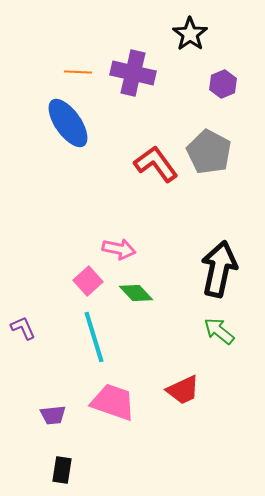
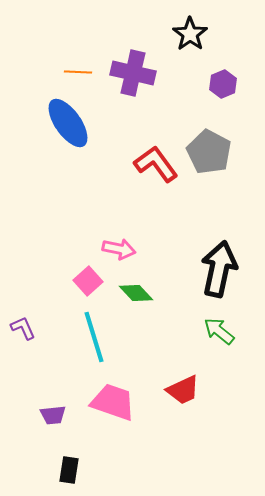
black rectangle: moved 7 px right
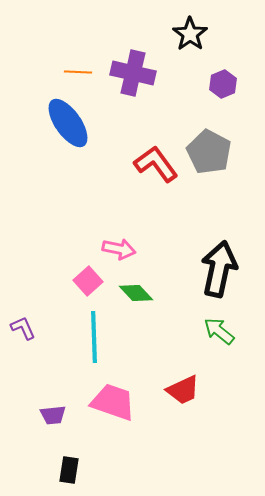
cyan line: rotated 15 degrees clockwise
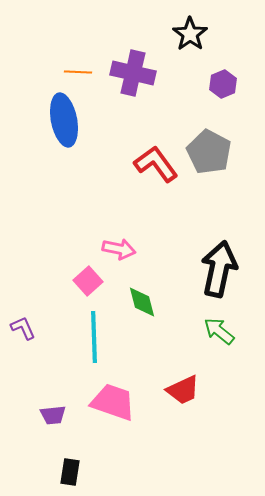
blue ellipse: moved 4 px left, 3 px up; rotated 24 degrees clockwise
green diamond: moved 6 px right, 9 px down; rotated 28 degrees clockwise
black rectangle: moved 1 px right, 2 px down
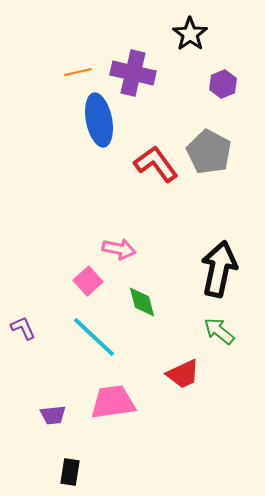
orange line: rotated 16 degrees counterclockwise
blue ellipse: moved 35 px right
cyan line: rotated 45 degrees counterclockwise
red trapezoid: moved 16 px up
pink trapezoid: rotated 27 degrees counterclockwise
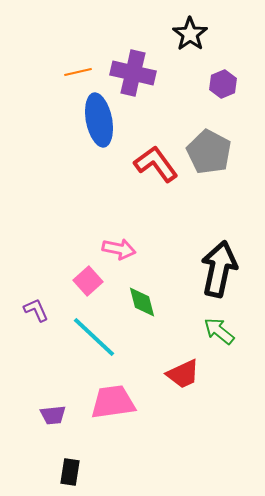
purple L-shape: moved 13 px right, 18 px up
